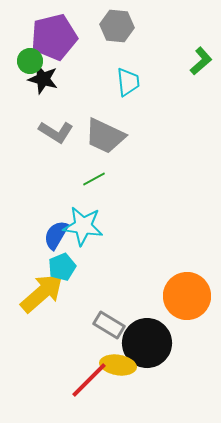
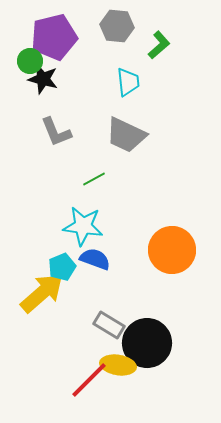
green L-shape: moved 42 px left, 16 px up
gray L-shape: rotated 36 degrees clockwise
gray trapezoid: moved 21 px right, 1 px up
blue semicircle: moved 39 px right, 24 px down; rotated 80 degrees clockwise
orange circle: moved 15 px left, 46 px up
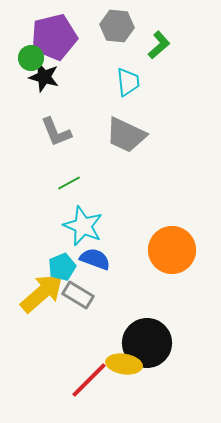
green circle: moved 1 px right, 3 px up
black star: moved 1 px right, 2 px up
green line: moved 25 px left, 4 px down
cyan star: rotated 15 degrees clockwise
gray rectangle: moved 31 px left, 30 px up
yellow ellipse: moved 6 px right, 1 px up
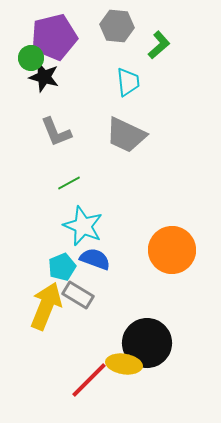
yellow arrow: moved 4 px right, 13 px down; rotated 27 degrees counterclockwise
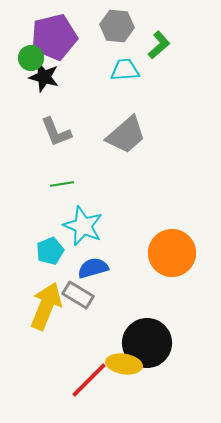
cyan trapezoid: moved 3 px left, 12 px up; rotated 88 degrees counterclockwise
gray trapezoid: rotated 66 degrees counterclockwise
green line: moved 7 px left, 1 px down; rotated 20 degrees clockwise
orange circle: moved 3 px down
blue semicircle: moved 2 px left, 9 px down; rotated 36 degrees counterclockwise
cyan pentagon: moved 12 px left, 16 px up
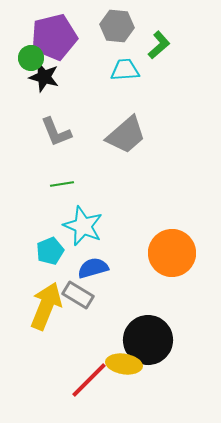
black circle: moved 1 px right, 3 px up
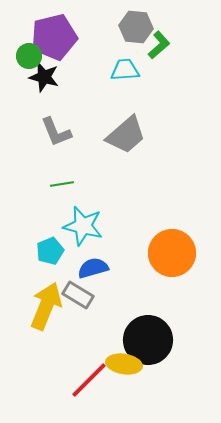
gray hexagon: moved 19 px right, 1 px down
green circle: moved 2 px left, 2 px up
cyan star: rotated 9 degrees counterclockwise
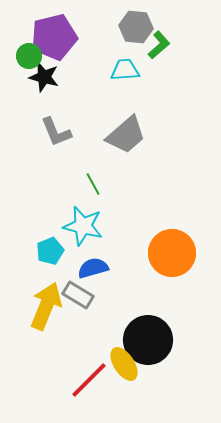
green line: moved 31 px right; rotated 70 degrees clockwise
yellow ellipse: rotated 48 degrees clockwise
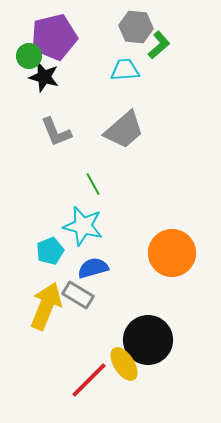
gray trapezoid: moved 2 px left, 5 px up
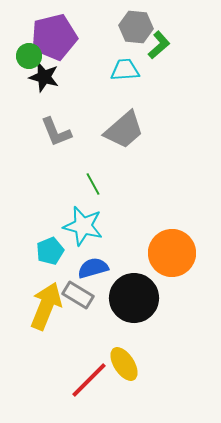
black circle: moved 14 px left, 42 px up
